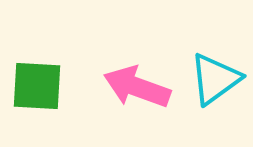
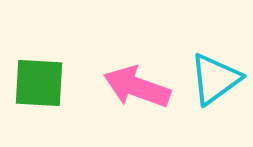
green square: moved 2 px right, 3 px up
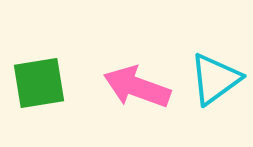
green square: rotated 12 degrees counterclockwise
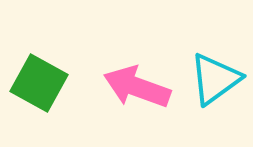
green square: rotated 38 degrees clockwise
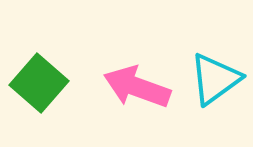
green square: rotated 12 degrees clockwise
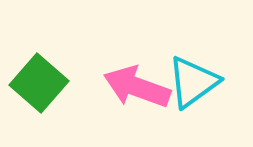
cyan triangle: moved 22 px left, 3 px down
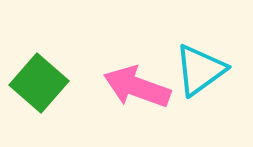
cyan triangle: moved 7 px right, 12 px up
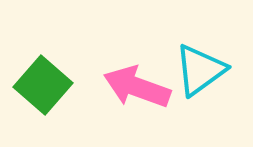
green square: moved 4 px right, 2 px down
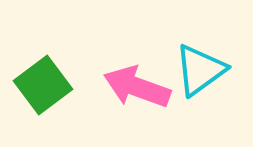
green square: rotated 12 degrees clockwise
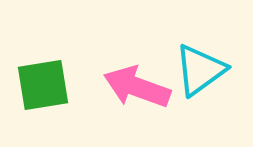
green square: rotated 28 degrees clockwise
